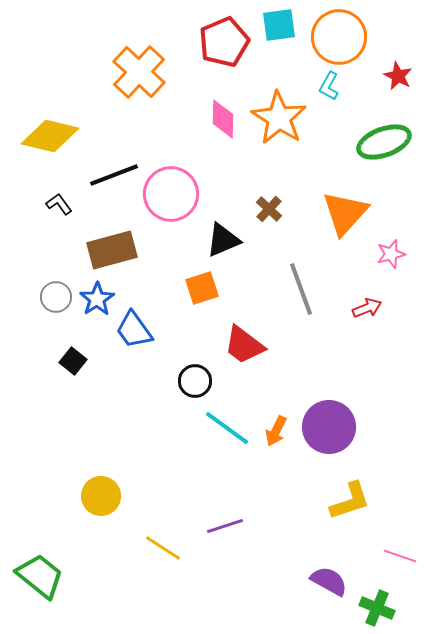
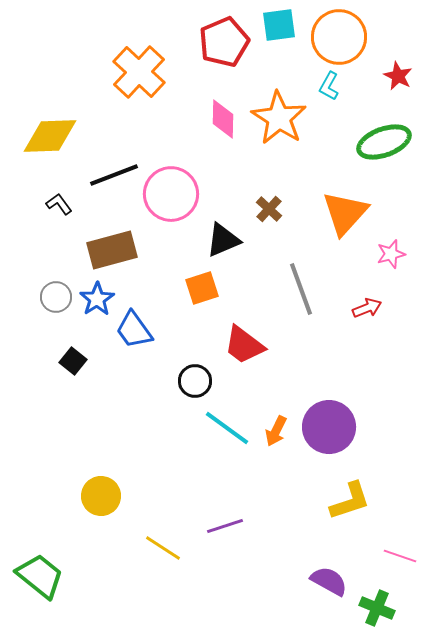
yellow diamond: rotated 16 degrees counterclockwise
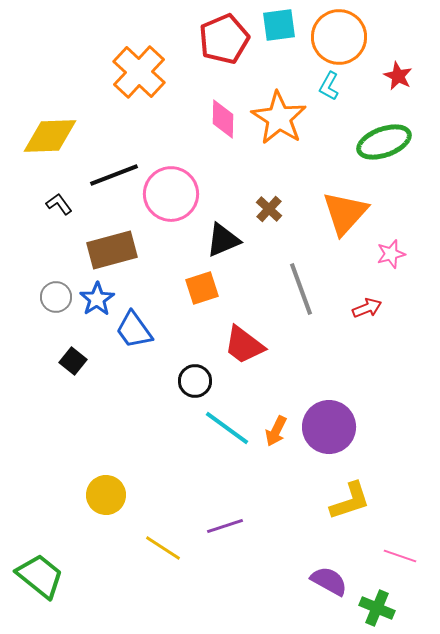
red pentagon: moved 3 px up
yellow circle: moved 5 px right, 1 px up
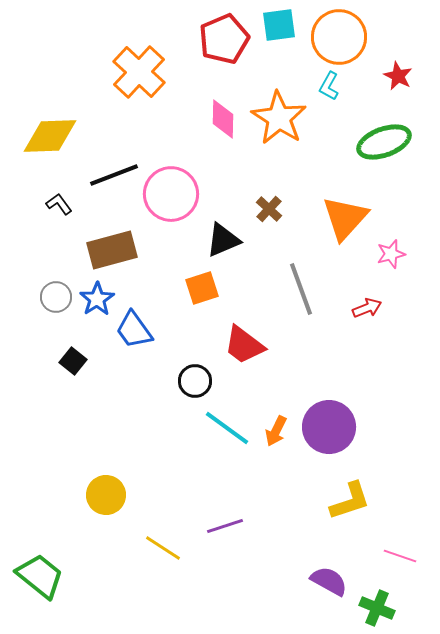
orange triangle: moved 5 px down
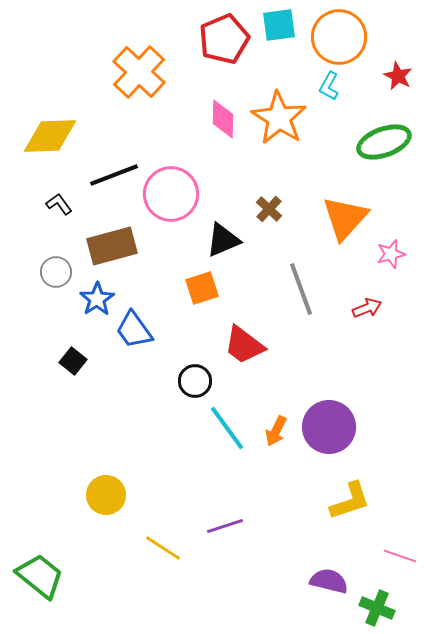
brown rectangle: moved 4 px up
gray circle: moved 25 px up
cyan line: rotated 18 degrees clockwise
purple semicircle: rotated 15 degrees counterclockwise
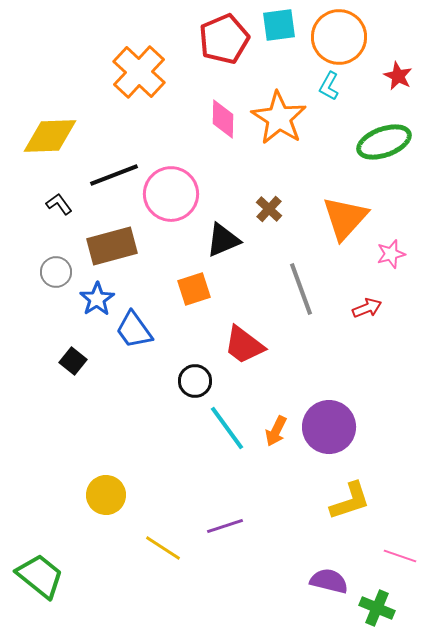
orange square: moved 8 px left, 1 px down
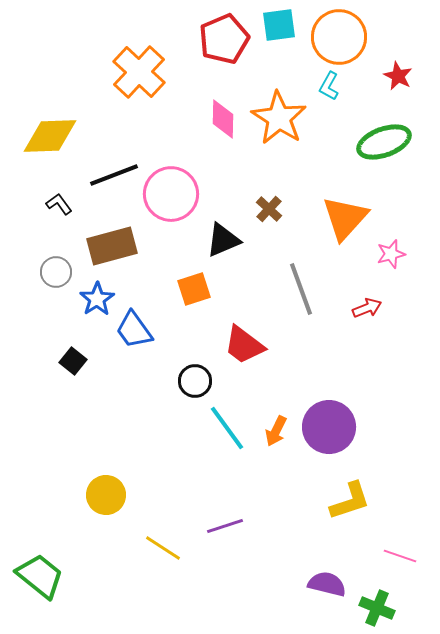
purple semicircle: moved 2 px left, 3 px down
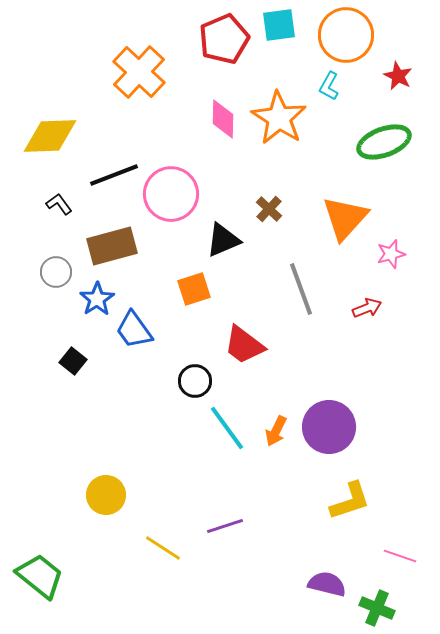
orange circle: moved 7 px right, 2 px up
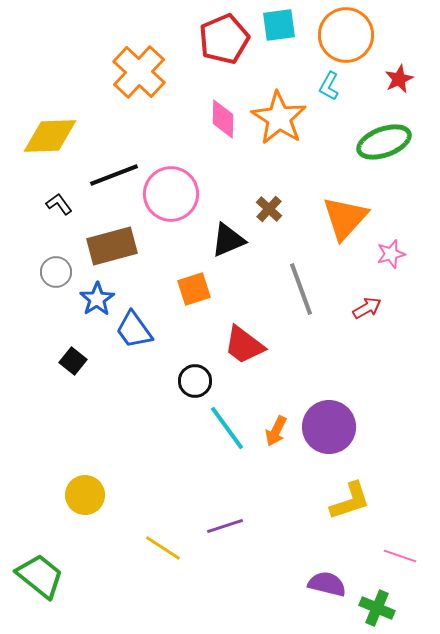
red star: moved 1 px right, 3 px down; rotated 20 degrees clockwise
black triangle: moved 5 px right
red arrow: rotated 8 degrees counterclockwise
yellow circle: moved 21 px left
